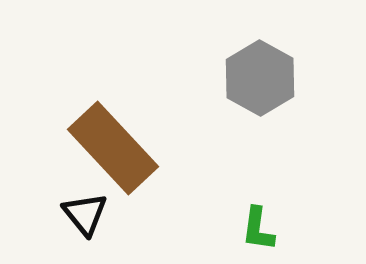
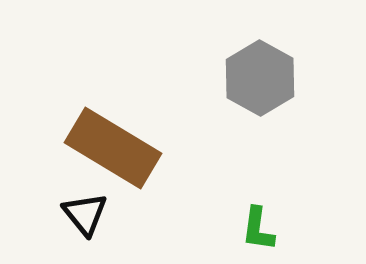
brown rectangle: rotated 16 degrees counterclockwise
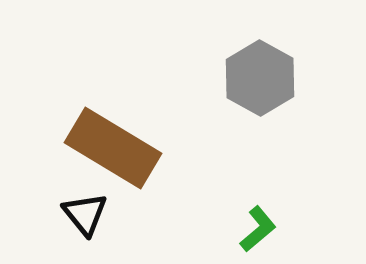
green L-shape: rotated 138 degrees counterclockwise
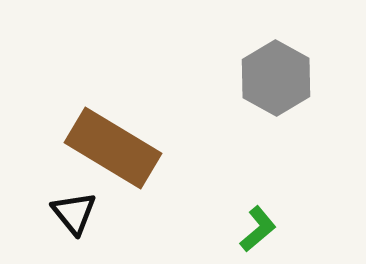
gray hexagon: moved 16 px right
black triangle: moved 11 px left, 1 px up
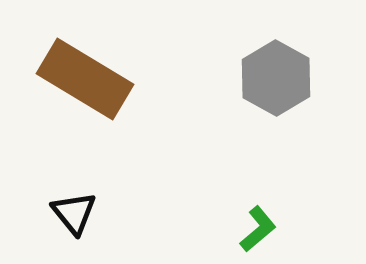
brown rectangle: moved 28 px left, 69 px up
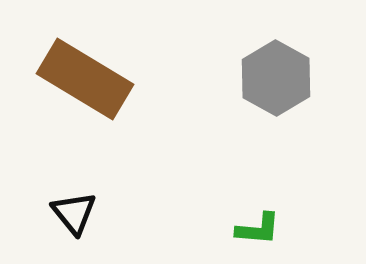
green L-shape: rotated 45 degrees clockwise
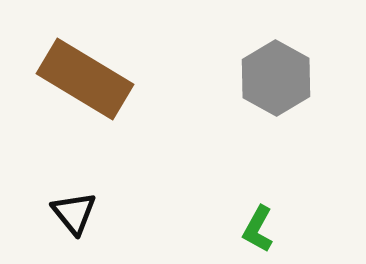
green L-shape: rotated 114 degrees clockwise
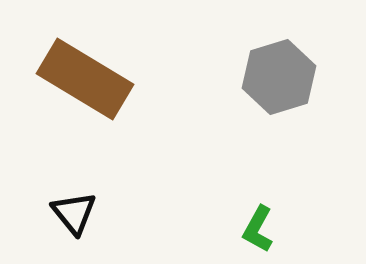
gray hexagon: moved 3 px right, 1 px up; rotated 14 degrees clockwise
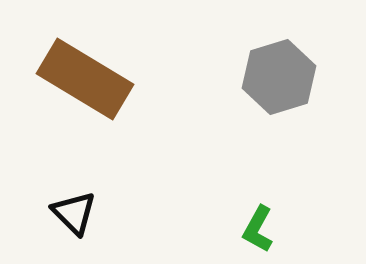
black triangle: rotated 6 degrees counterclockwise
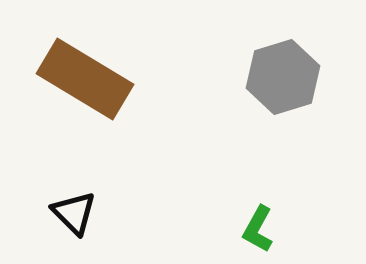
gray hexagon: moved 4 px right
